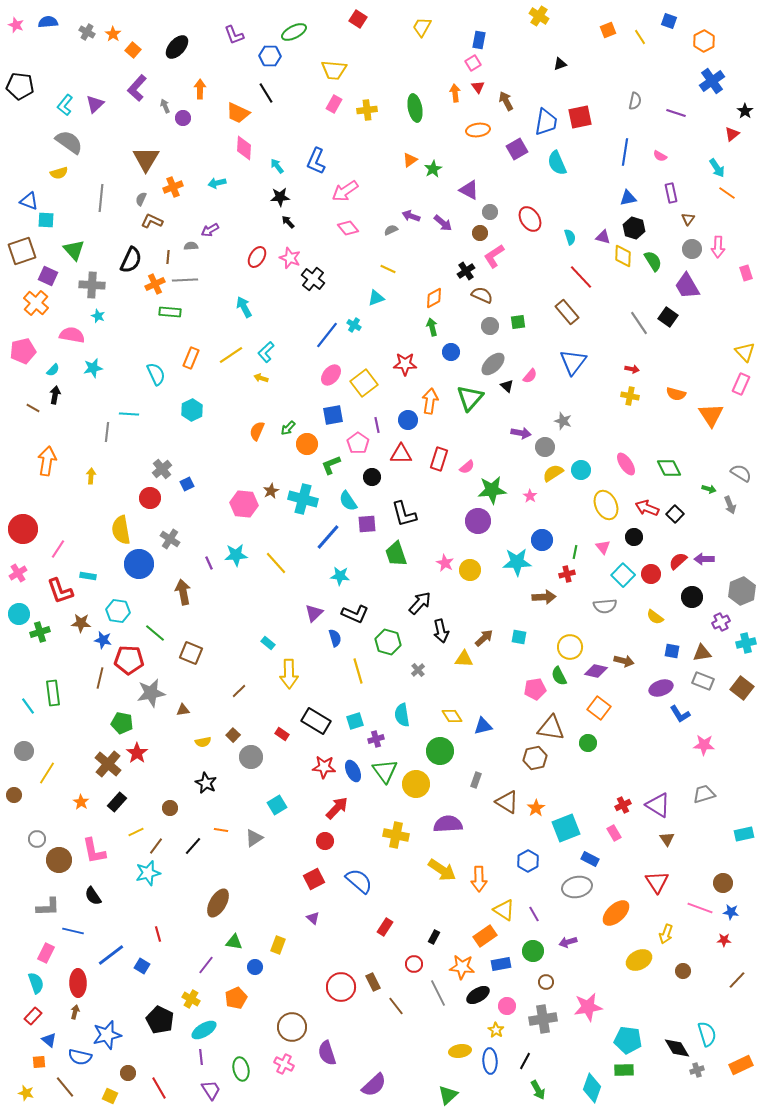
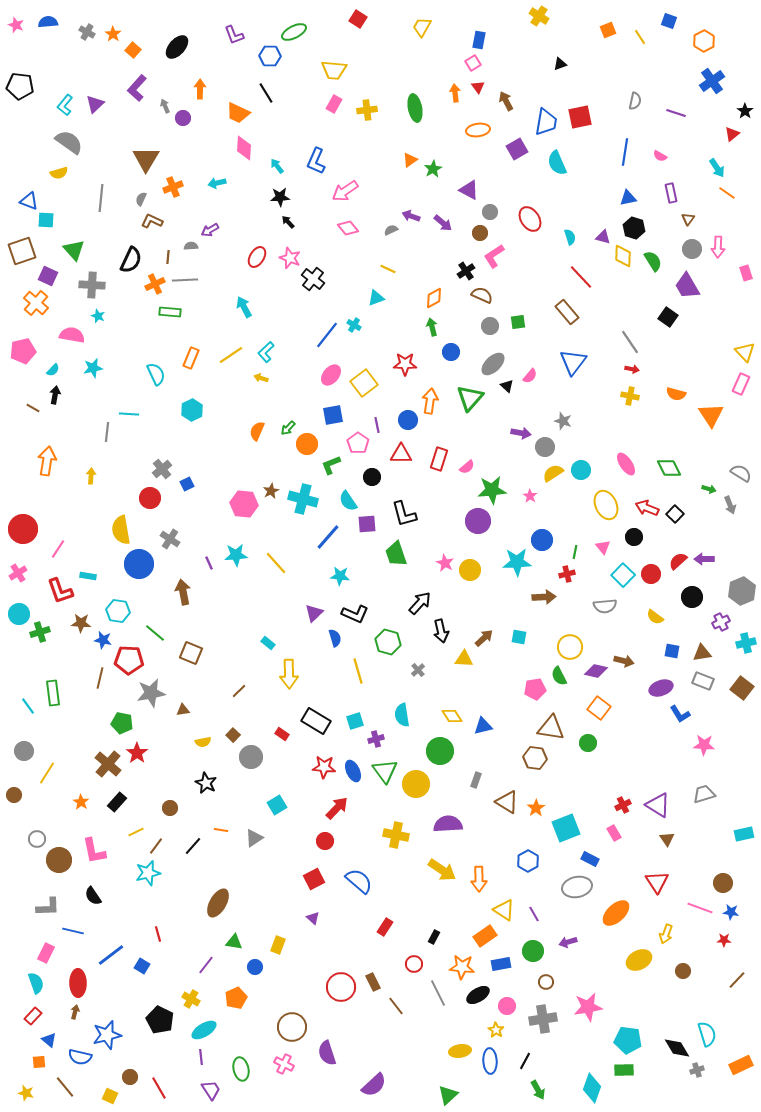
gray line at (639, 323): moved 9 px left, 19 px down
brown hexagon at (535, 758): rotated 20 degrees clockwise
brown circle at (128, 1073): moved 2 px right, 4 px down
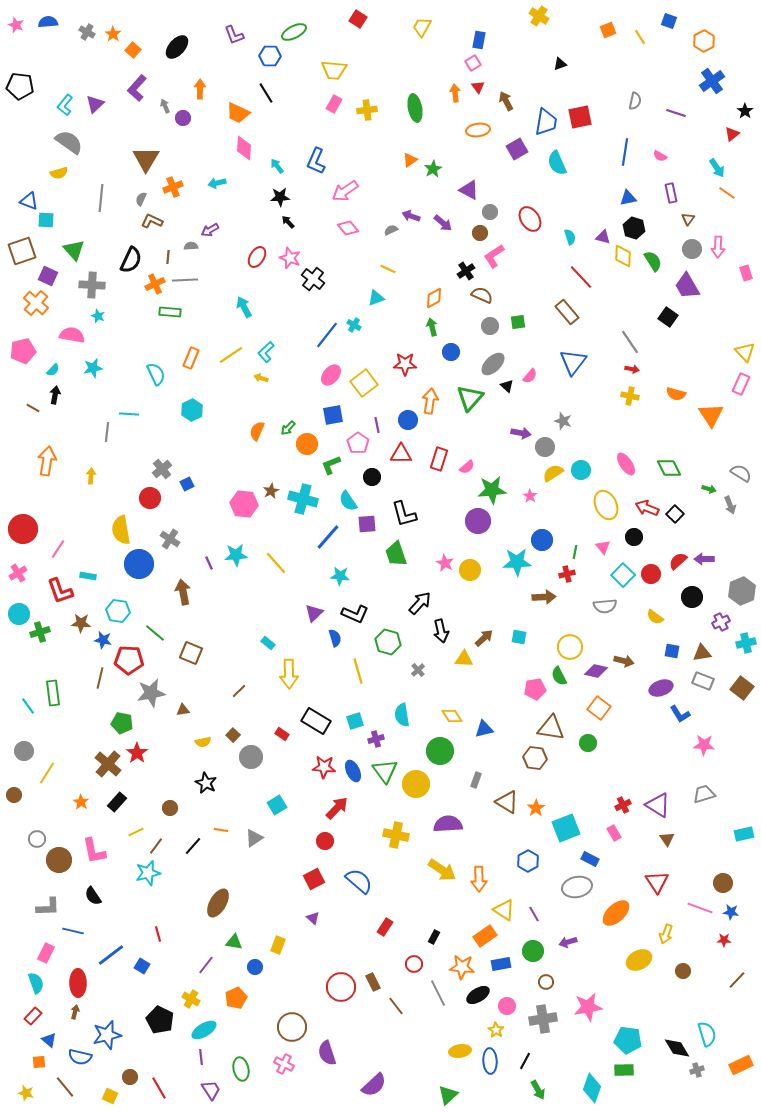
blue triangle at (483, 726): moved 1 px right, 3 px down
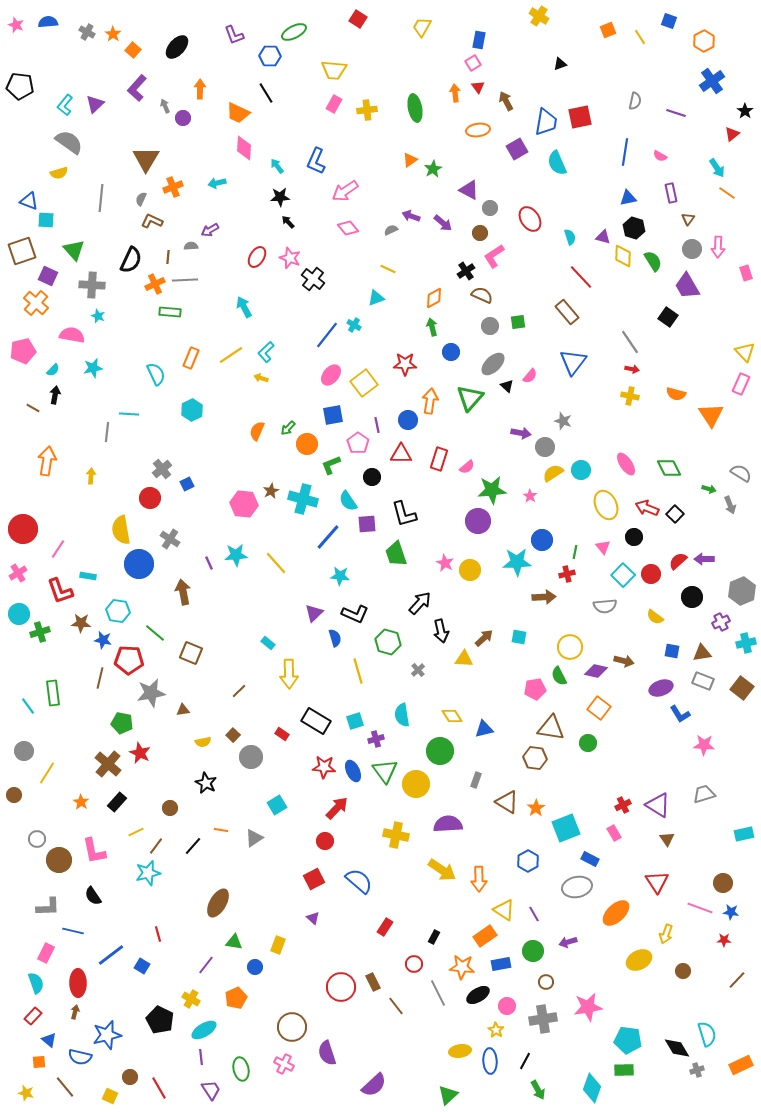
gray circle at (490, 212): moved 4 px up
red star at (137, 753): moved 3 px right; rotated 10 degrees counterclockwise
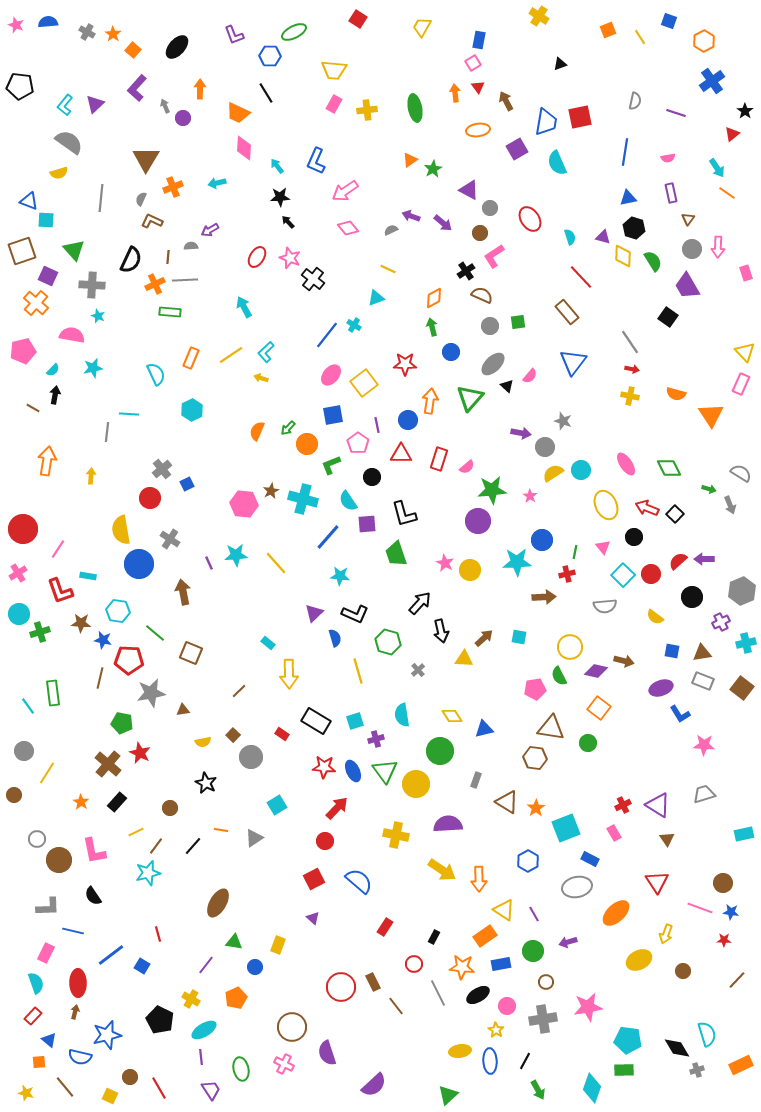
pink semicircle at (660, 156): moved 8 px right, 2 px down; rotated 40 degrees counterclockwise
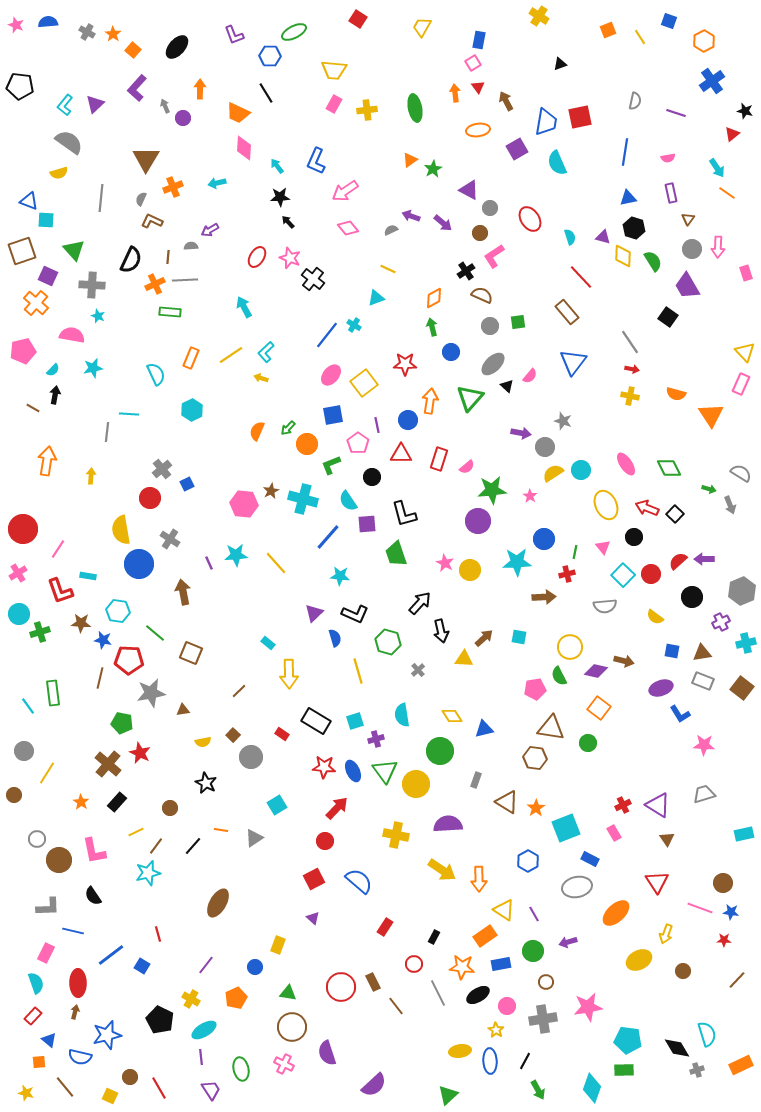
black star at (745, 111): rotated 21 degrees counterclockwise
blue circle at (542, 540): moved 2 px right, 1 px up
green triangle at (234, 942): moved 54 px right, 51 px down
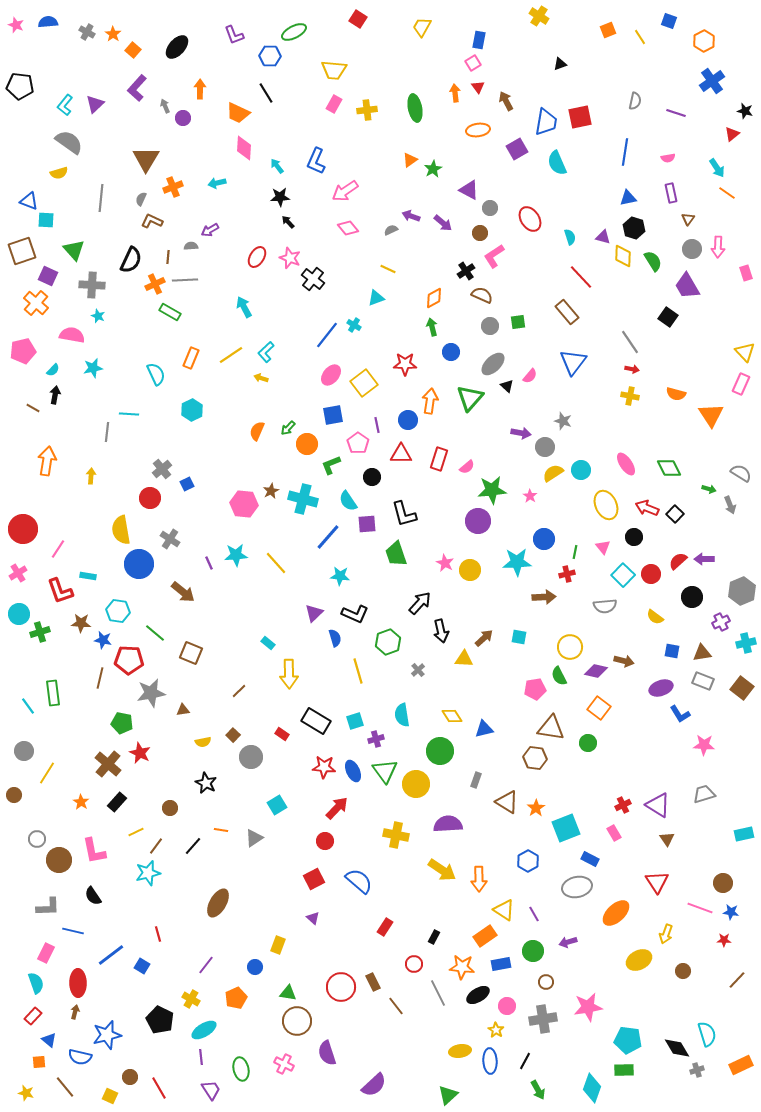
green rectangle at (170, 312): rotated 25 degrees clockwise
brown arrow at (183, 592): rotated 140 degrees clockwise
green hexagon at (388, 642): rotated 25 degrees clockwise
brown circle at (292, 1027): moved 5 px right, 6 px up
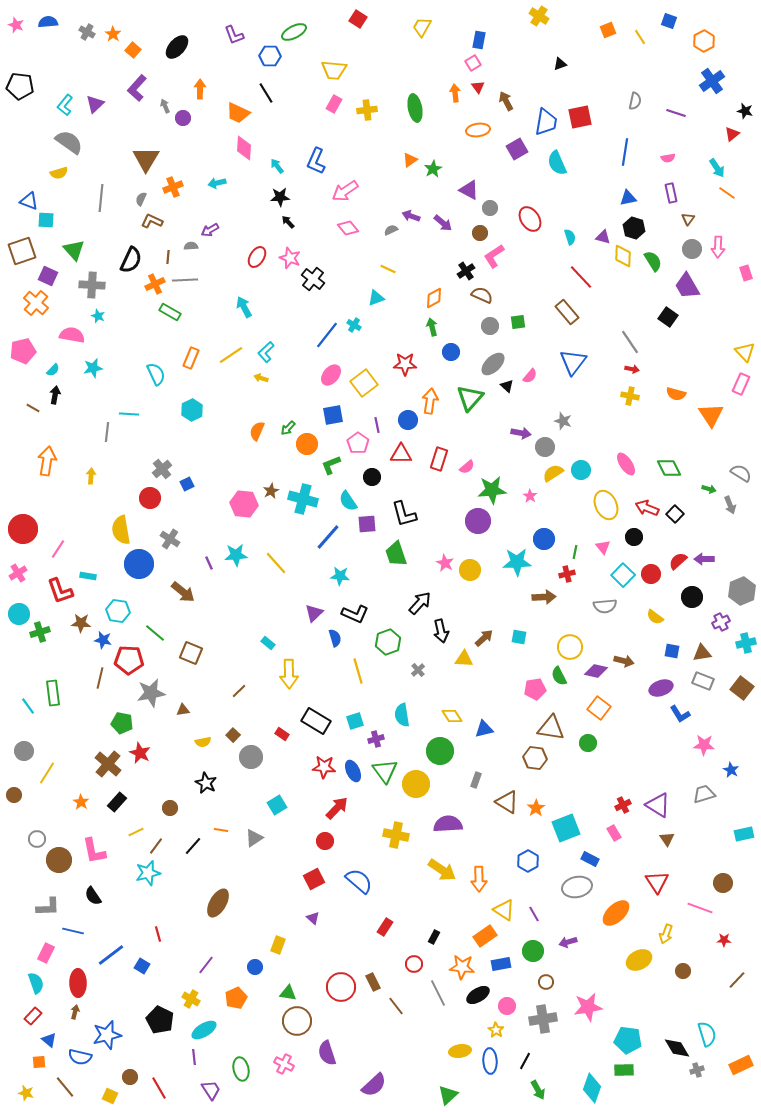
blue star at (731, 912): moved 142 px up; rotated 21 degrees clockwise
purple line at (201, 1057): moved 7 px left
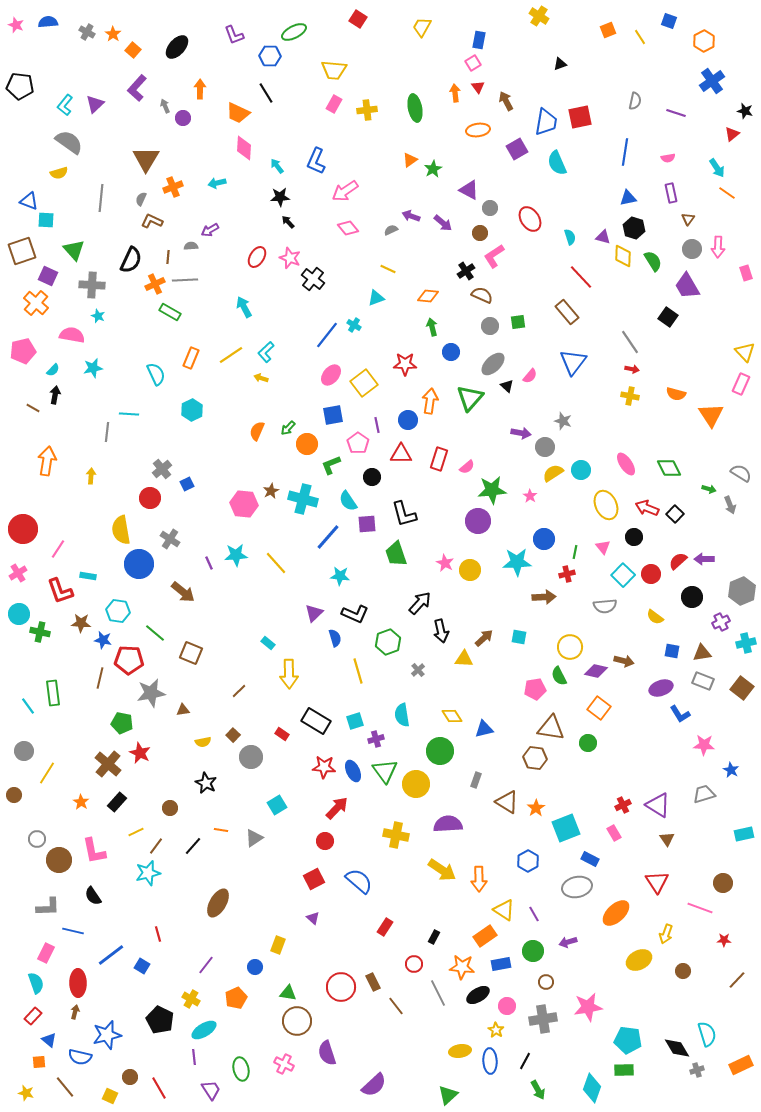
orange diamond at (434, 298): moved 6 px left, 2 px up; rotated 35 degrees clockwise
green cross at (40, 632): rotated 30 degrees clockwise
